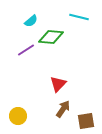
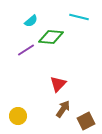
brown square: rotated 18 degrees counterclockwise
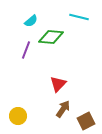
purple line: rotated 36 degrees counterclockwise
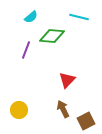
cyan semicircle: moved 4 px up
green diamond: moved 1 px right, 1 px up
red triangle: moved 9 px right, 4 px up
brown arrow: rotated 60 degrees counterclockwise
yellow circle: moved 1 px right, 6 px up
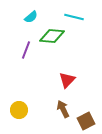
cyan line: moved 5 px left
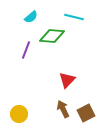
yellow circle: moved 4 px down
brown square: moved 8 px up
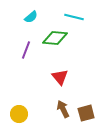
green diamond: moved 3 px right, 2 px down
red triangle: moved 7 px left, 3 px up; rotated 24 degrees counterclockwise
brown square: rotated 12 degrees clockwise
